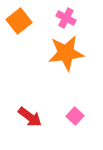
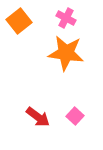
orange star: rotated 15 degrees clockwise
red arrow: moved 8 px right
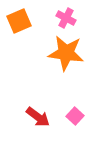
orange square: rotated 15 degrees clockwise
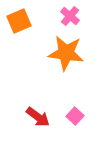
pink cross: moved 4 px right, 2 px up; rotated 12 degrees clockwise
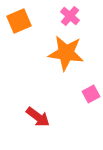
pink square: moved 16 px right, 22 px up; rotated 18 degrees clockwise
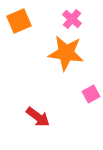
pink cross: moved 2 px right, 3 px down
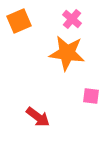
orange star: moved 1 px right
pink square: moved 2 px down; rotated 36 degrees clockwise
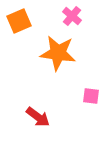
pink cross: moved 3 px up
orange star: moved 9 px left
